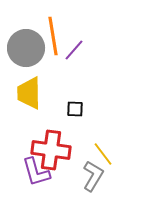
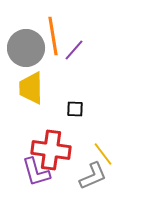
yellow trapezoid: moved 2 px right, 5 px up
gray L-shape: rotated 36 degrees clockwise
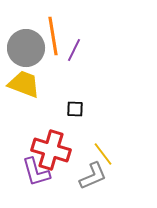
purple line: rotated 15 degrees counterclockwise
yellow trapezoid: moved 7 px left, 4 px up; rotated 112 degrees clockwise
red cross: rotated 9 degrees clockwise
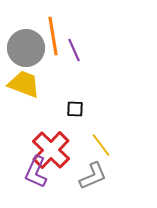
purple line: rotated 50 degrees counterclockwise
red cross: rotated 27 degrees clockwise
yellow line: moved 2 px left, 9 px up
purple L-shape: rotated 40 degrees clockwise
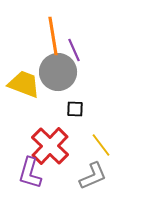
gray circle: moved 32 px right, 24 px down
red cross: moved 1 px left, 4 px up
purple L-shape: moved 6 px left, 1 px down; rotated 8 degrees counterclockwise
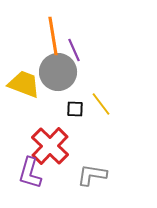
yellow line: moved 41 px up
gray L-shape: moved 1 px left, 1 px up; rotated 148 degrees counterclockwise
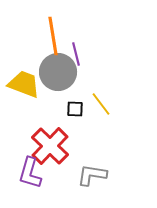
purple line: moved 2 px right, 4 px down; rotated 10 degrees clockwise
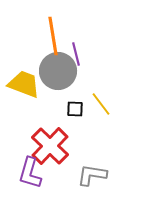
gray circle: moved 1 px up
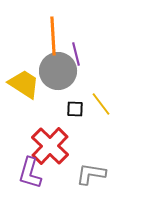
orange line: rotated 6 degrees clockwise
yellow trapezoid: rotated 12 degrees clockwise
gray L-shape: moved 1 px left, 1 px up
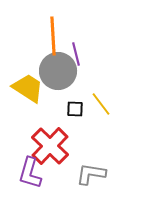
yellow trapezoid: moved 4 px right, 4 px down
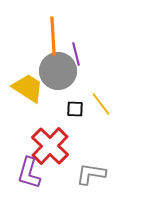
purple L-shape: moved 1 px left
